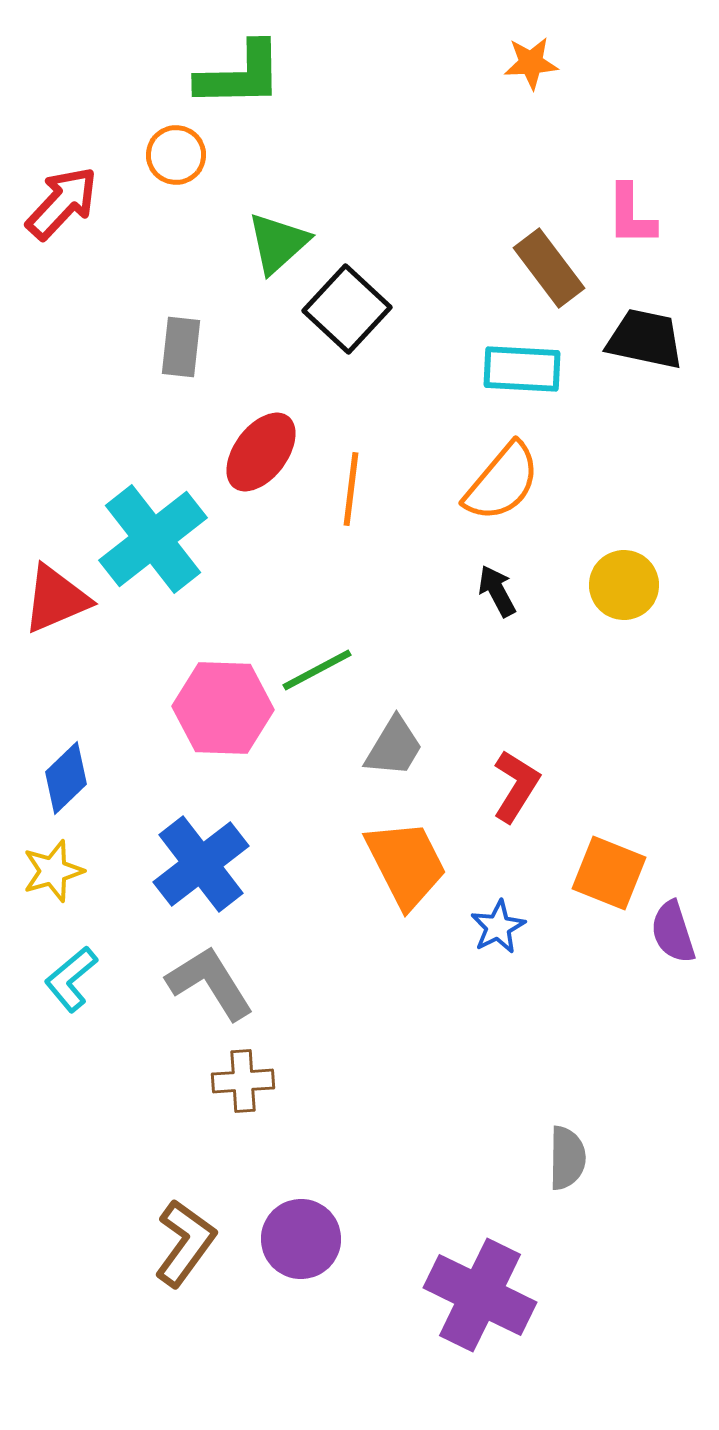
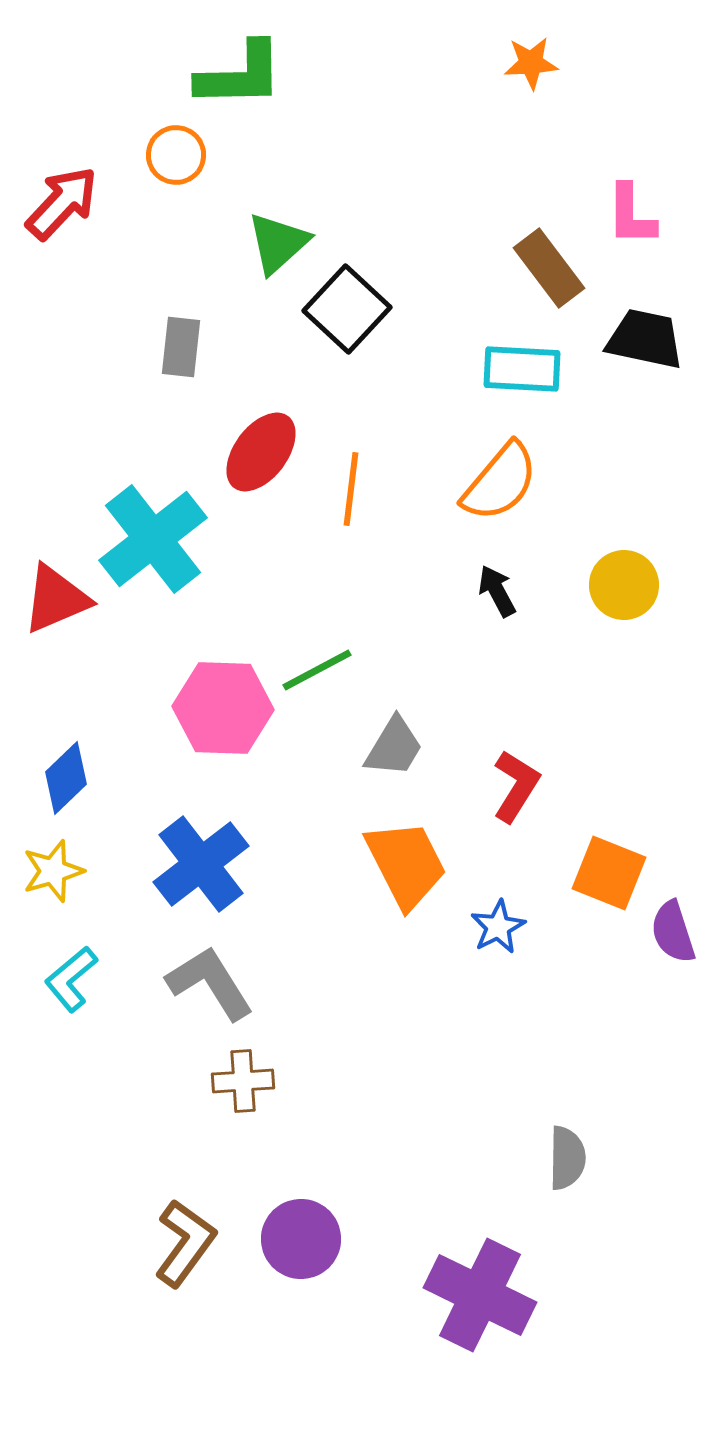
orange semicircle: moved 2 px left
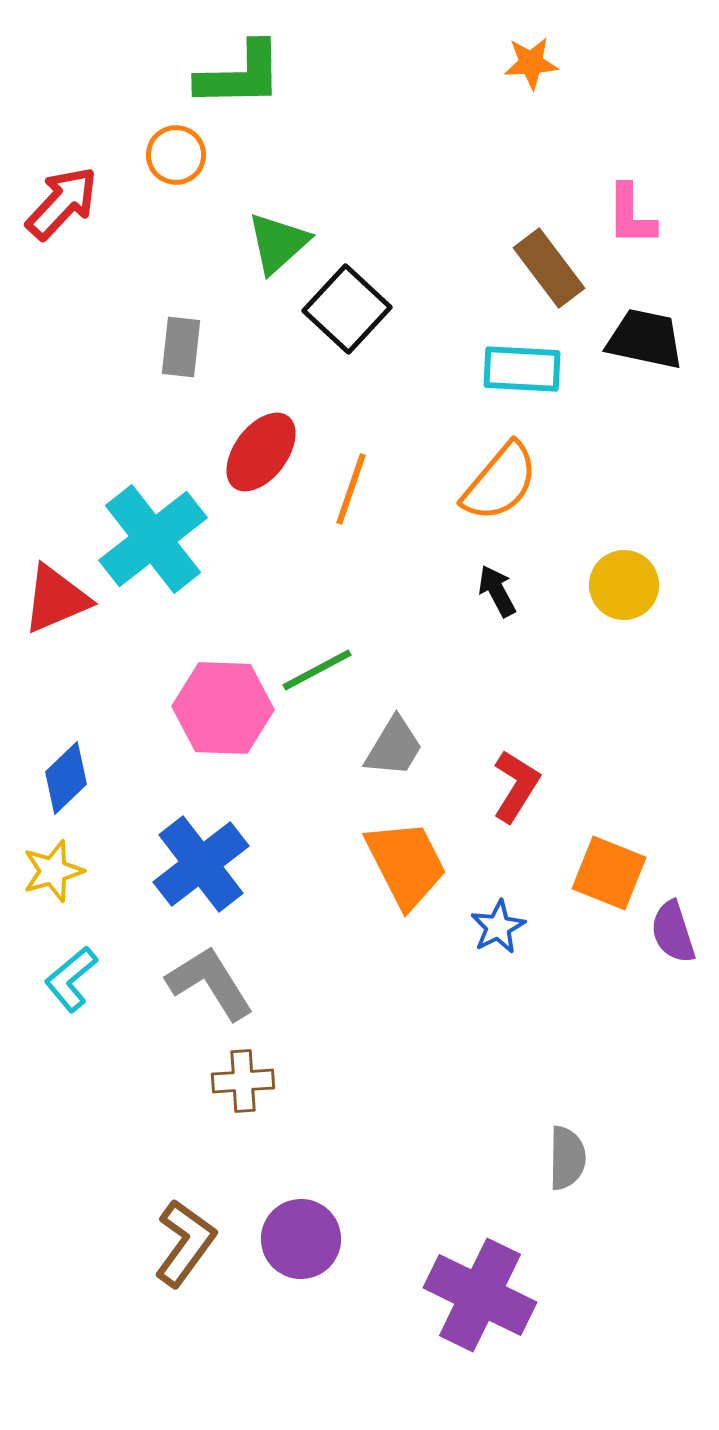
orange line: rotated 12 degrees clockwise
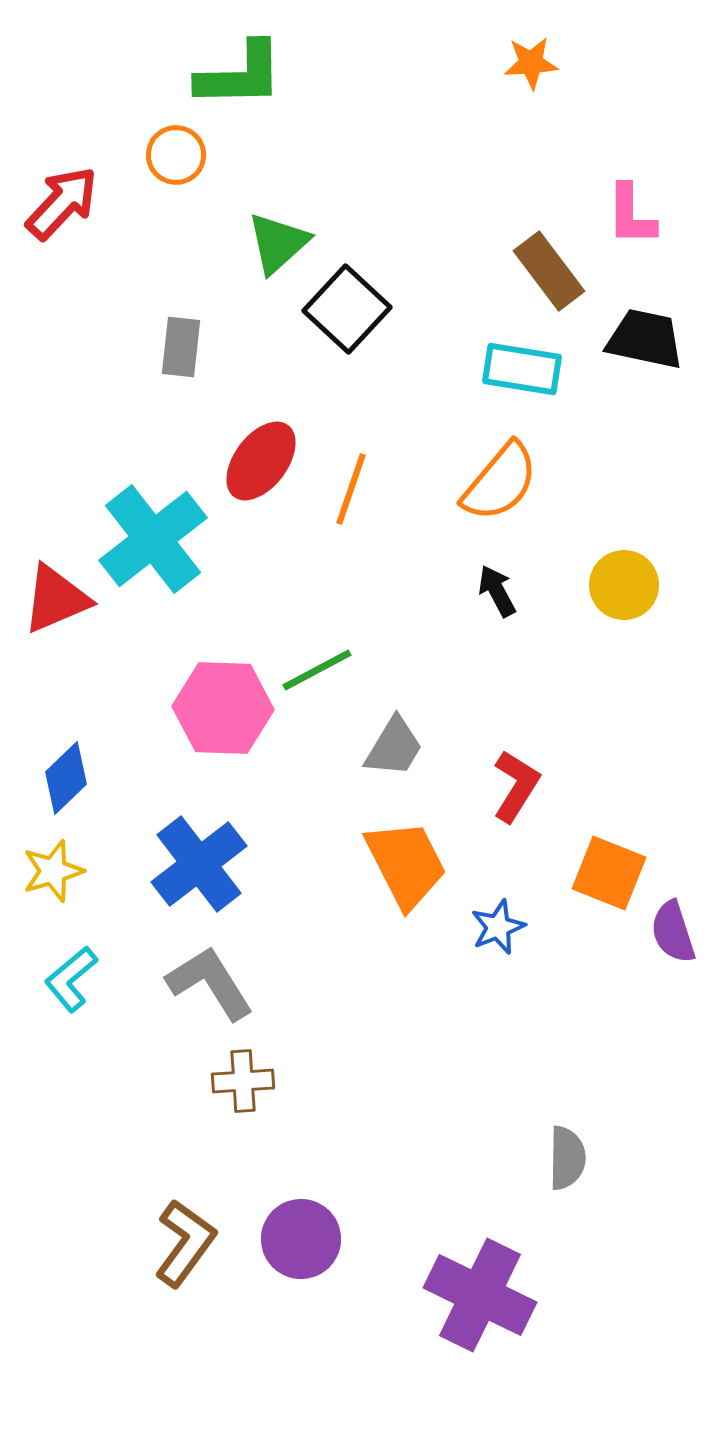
brown rectangle: moved 3 px down
cyan rectangle: rotated 6 degrees clockwise
red ellipse: moved 9 px down
blue cross: moved 2 px left
blue star: rotated 6 degrees clockwise
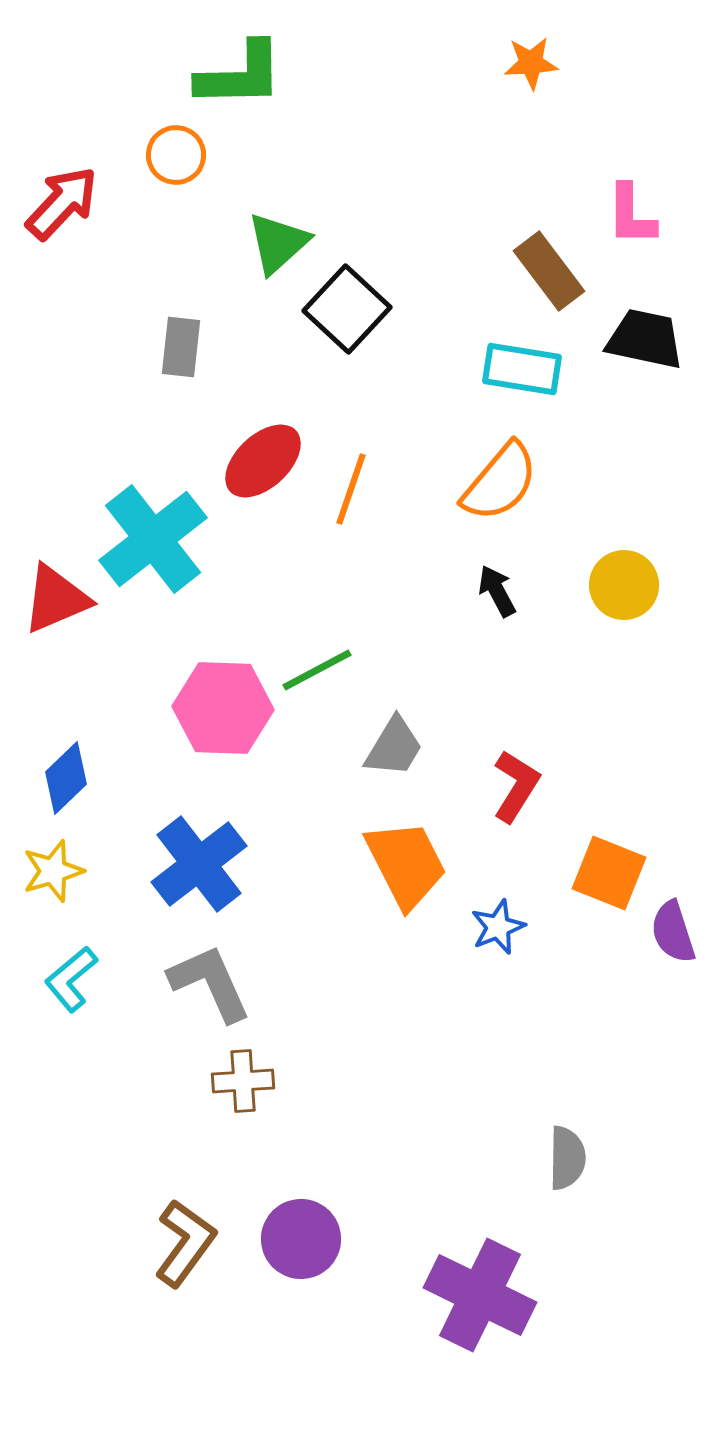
red ellipse: moved 2 px right; rotated 10 degrees clockwise
gray L-shape: rotated 8 degrees clockwise
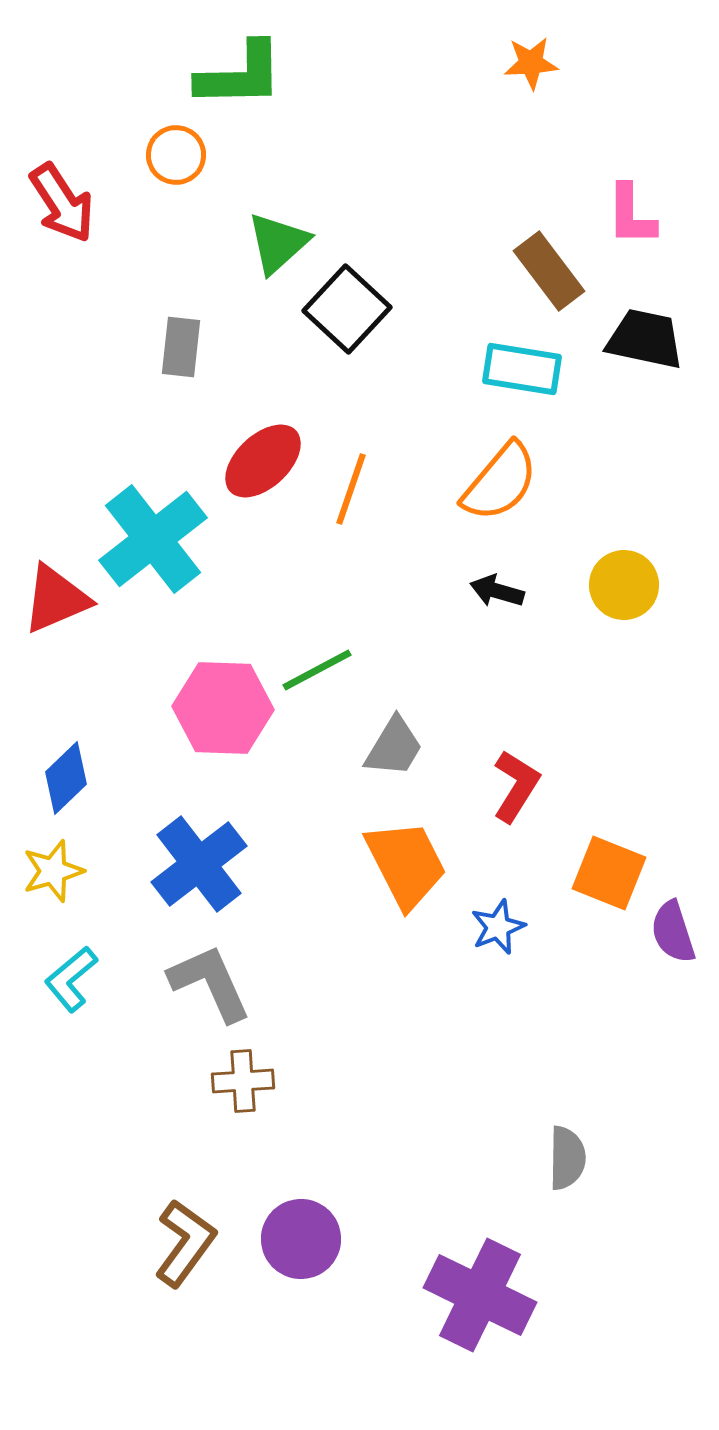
red arrow: rotated 104 degrees clockwise
black arrow: rotated 46 degrees counterclockwise
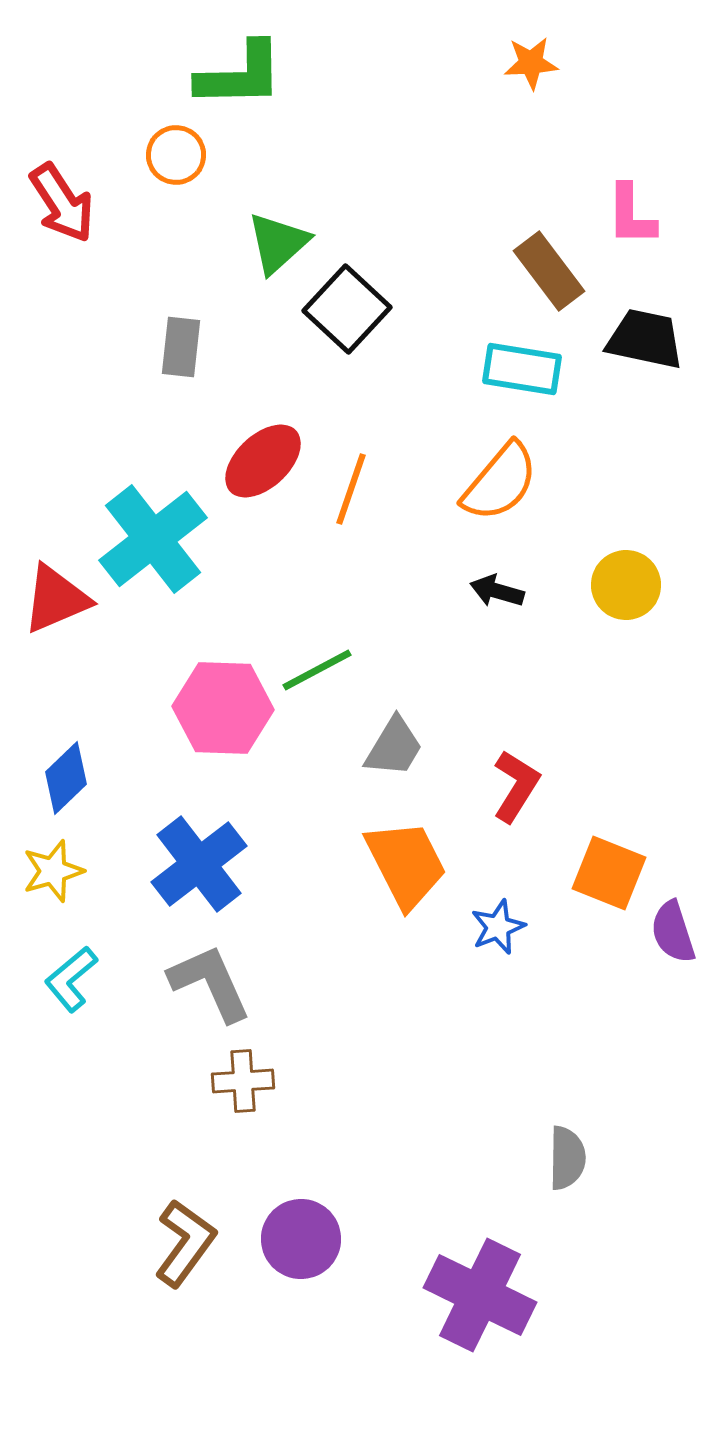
yellow circle: moved 2 px right
